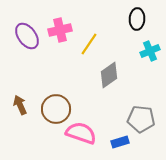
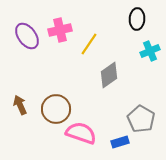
gray pentagon: rotated 24 degrees clockwise
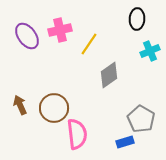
brown circle: moved 2 px left, 1 px up
pink semicircle: moved 4 px left, 1 px down; rotated 64 degrees clockwise
blue rectangle: moved 5 px right
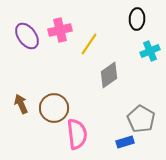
brown arrow: moved 1 px right, 1 px up
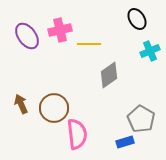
black ellipse: rotated 35 degrees counterclockwise
yellow line: rotated 55 degrees clockwise
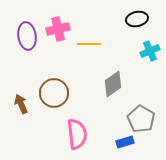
black ellipse: rotated 70 degrees counterclockwise
pink cross: moved 2 px left, 1 px up
purple ellipse: rotated 28 degrees clockwise
gray diamond: moved 4 px right, 9 px down
brown circle: moved 15 px up
